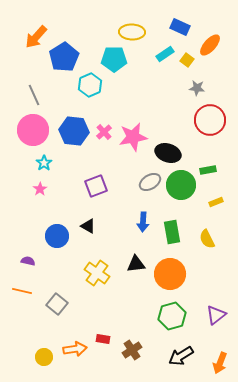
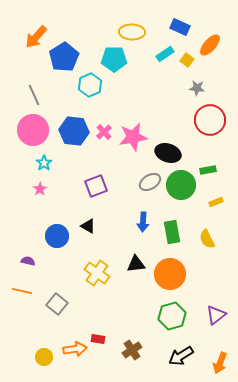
red rectangle at (103, 339): moved 5 px left
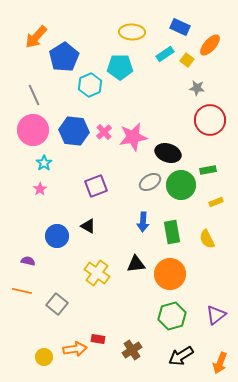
cyan pentagon at (114, 59): moved 6 px right, 8 px down
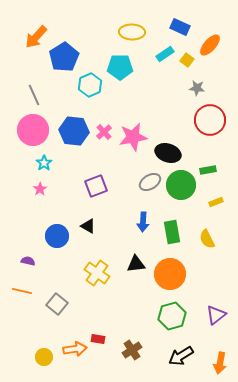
orange arrow at (220, 363): rotated 10 degrees counterclockwise
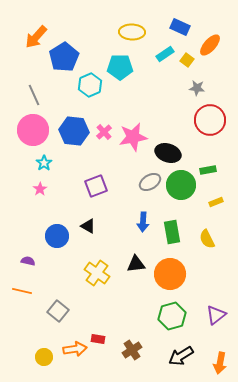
gray square at (57, 304): moved 1 px right, 7 px down
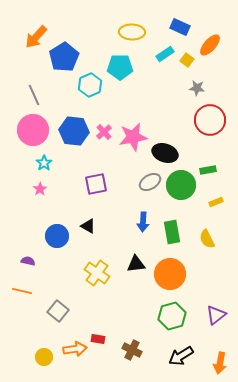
black ellipse at (168, 153): moved 3 px left
purple square at (96, 186): moved 2 px up; rotated 10 degrees clockwise
brown cross at (132, 350): rotated 30 degrees counterclockwise
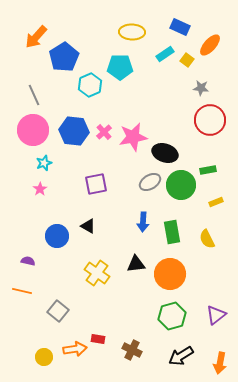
gray star at (197, 88): moved 4 px right
cyan star at (44, 163): rotated 14 degrees clockwise
